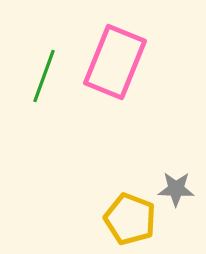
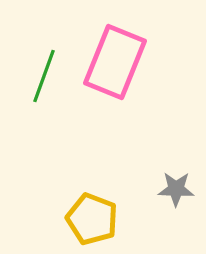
yellow pentagon: moved 38 px left
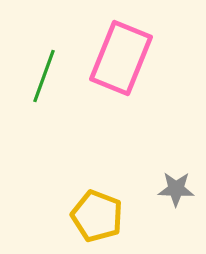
pink rectangle: moved 6 px right, 4 px up
yellow pentagon: moved 5 px right, 3 px up
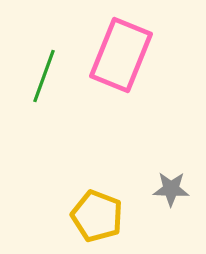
pink rectangle: moved 3 px up
gray star: moved 5 px left
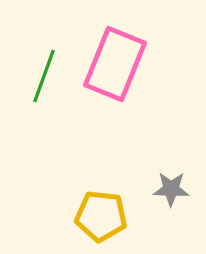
pink rectangle: moved 6 px left, 9 px down
yellow pentagon: moved 4 px right; rotated 15 degrees counterclockwise
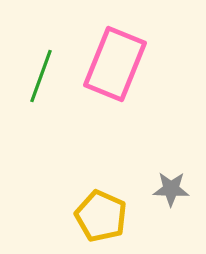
green line: moved 3 px left
yellow pentagon: rotated 18 degrees clockwise
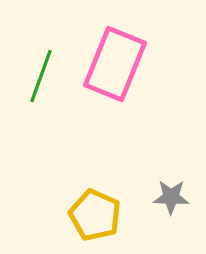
gray star: moved 8 px down
yellow pentagon: moved 6 px left, 1 px up
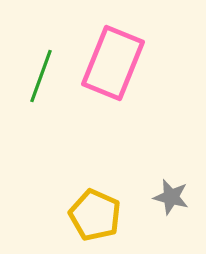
pink rectangle: moved 2 px left, 1 px up
gray star: rotated 12 degrees clockwise
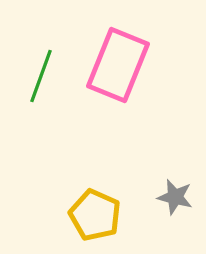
pink rectangle: moved 5 px right, 2 px down
gray star: moved 4 px right
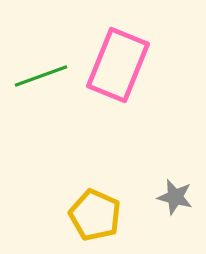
green line: rotated 50 degrees clockwise
